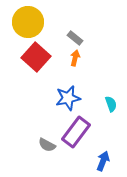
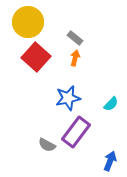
cyan semicircle: rotated 63 degrees clockwise
blue arrow: moved 7 px right
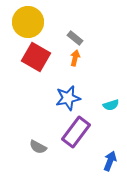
red square: rotated 12 degrees counterclockwise
cyan semicircle: moved 1 px down; rotated 28 degrees clockwise
gray semicircle: moved 9 px left, 2 px down
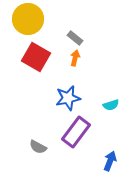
yellow circle: moved 3 px up
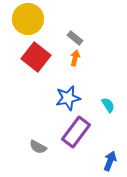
red square: rotated 8 degrees clockwise
cyan semicircle: moved 3 px left; rotated 105 degrees counterclockwise
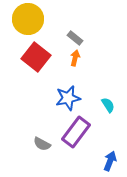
gray semicircle: moved 4 px right, 3 px up
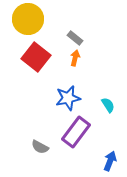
gray semicircle: moved 2 px left, 3 px down
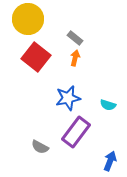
cyan semicircle: rotated 140 degrees clockwise
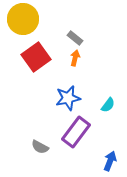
yellow circle: moved 5 px left
red square: rotated 16 degrees clockwise
cyan semicircle: rotated 70 degrees counterclockwise
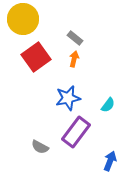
orange arrow: moved 1 px left, 1 px down
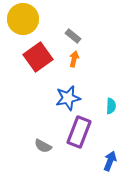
gray rectangle: moved 2 px left, 2 px up
red square: moved 2 px right
cyan semicircle: moved 3 px right, 1 px down; rotated 35 degrees counterclockwise
purple rectangle: moved 3 px right; rotated 16 degrees counterclockwise
gray semicircle: moved 3 px right, 1 px up
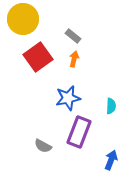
blue arrow: moved 1 px right, 1 px up
